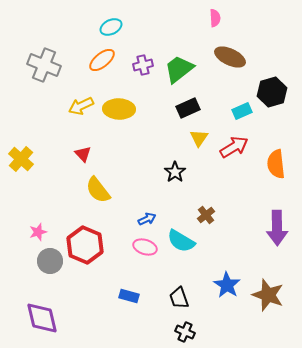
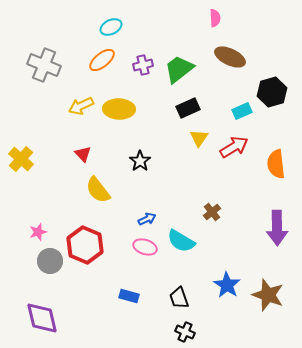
black star: moved 35 px left, 11 px up
brown cross: moved 6 px right, 3 px up
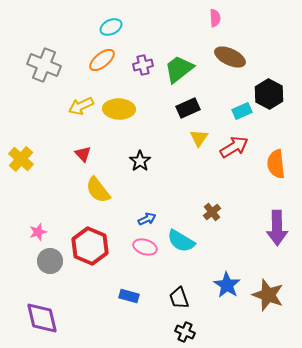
black hexagon: moved 3 px left, 2 px down; rotated 16 degrees counterclockwise
red hexagon: moved 5 px right, 1 px down
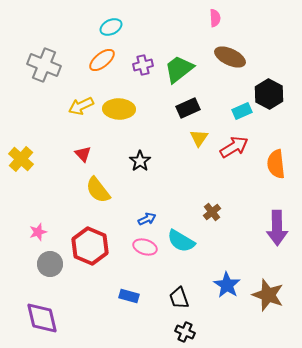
gray circle: moved 3 px down
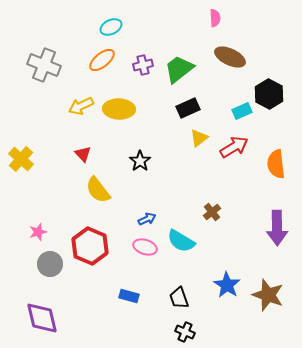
yellow triangle: rotated 18 degrees clockwise
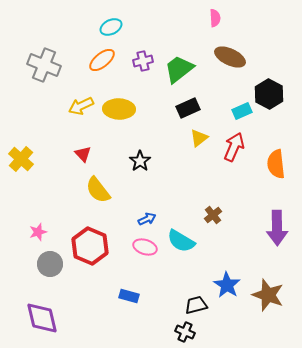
purple cross: moved 4 px up
red arrow: rotated 36 degrees counterclockwise
brown cross: moved 1 px right, 3 px down
black trapezoid: moved 17 px right, 7 px down; rotated 95 degrees clockwise
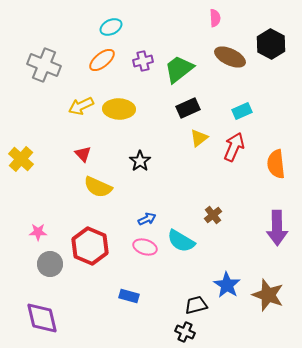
black hexagon: moved 2 px right, 50 px up
yellow semicircle: moved 3 px up; rotated 28 degrees counterclockwise
pink star: rotated 18 degrees clockwise
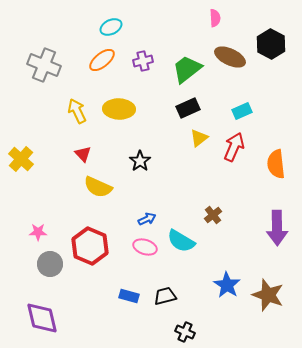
green trapezoid: moved 8 px right
yellow arrow: moved 4 px left, 5 px down; rotated 90 degrees clockwise
black trapezoid: moved 31 px left, 9 px up
